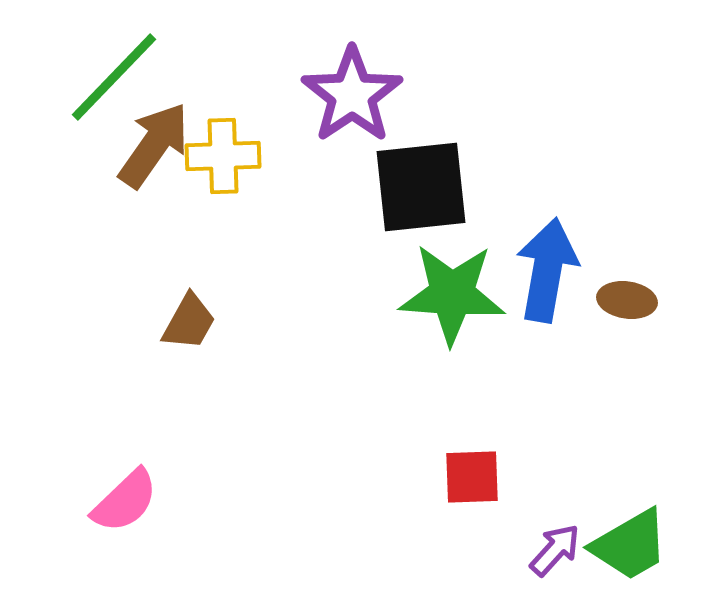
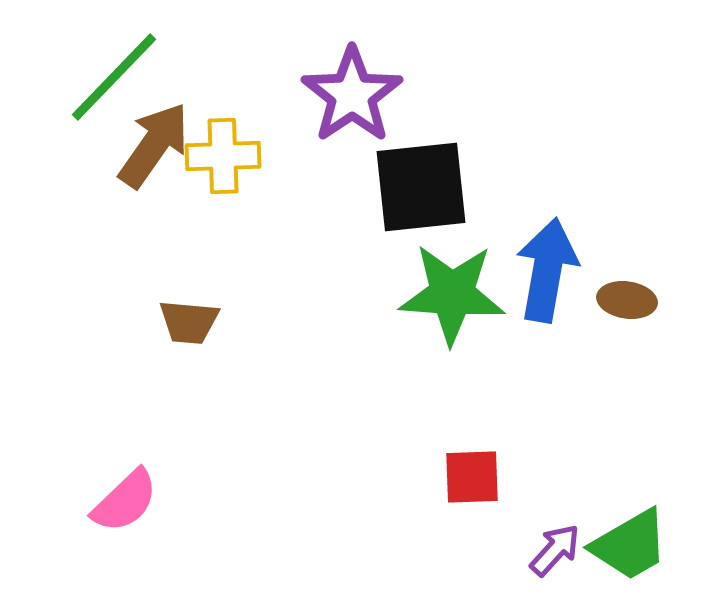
brown trapezoid: rotated 66 degrees clockwise
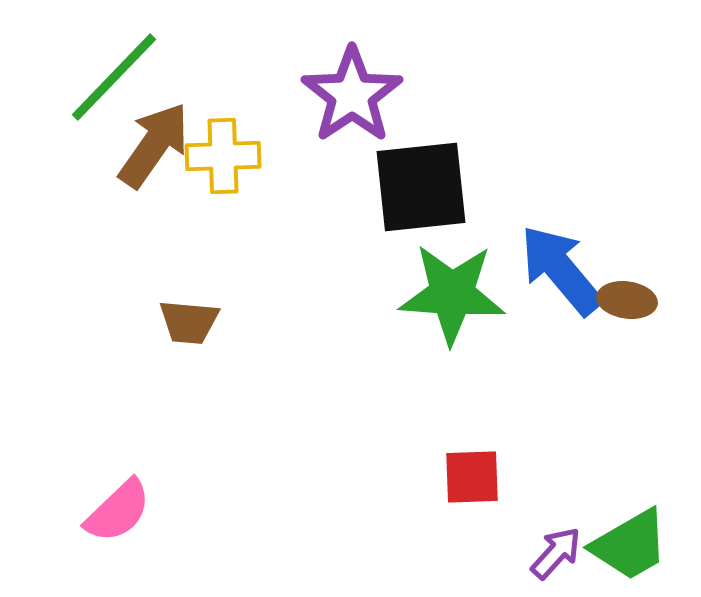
blue arrow: moved 14 px right; rotated 50 degrees counterclockwise
pink semicircle: moved 7 px left, 10 px down
purple arrow: moved 1 px right, 3 px down
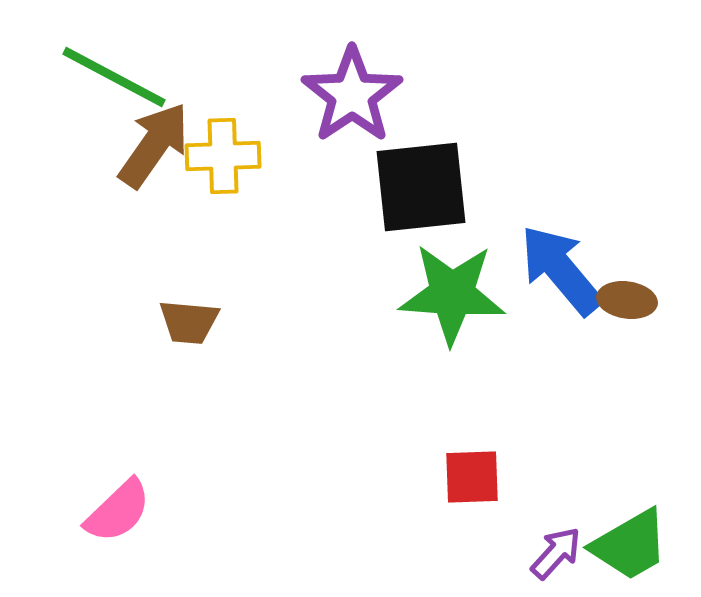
green line: rotated 74 degrees clockwise
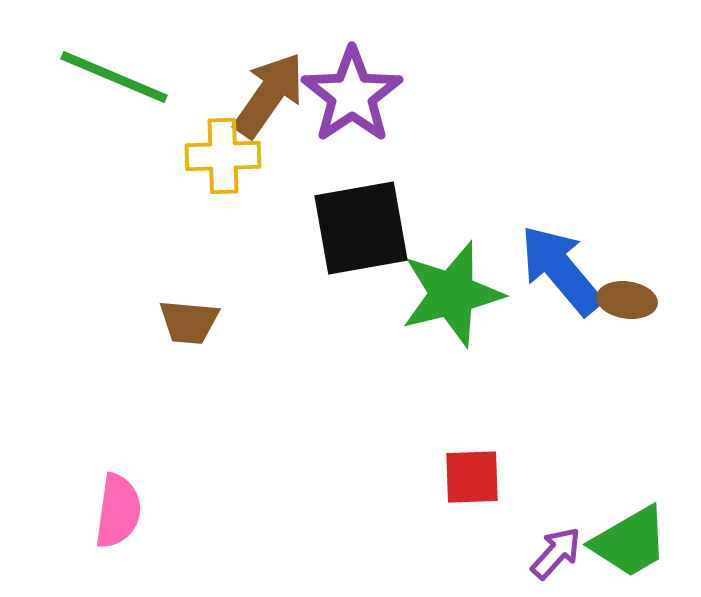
green line: rotated 5 degrees counterclockwise
brown arrow: moved 115 px right, 50 px up
black square: moved 60 px left, 41 px down; rotated 4 degrees counterclockwise
green star: rotated 18 degrees counterclockwise
pink semicircle: rotated 38 degrees counterclockwise
green trapezoid: moved 3 px up
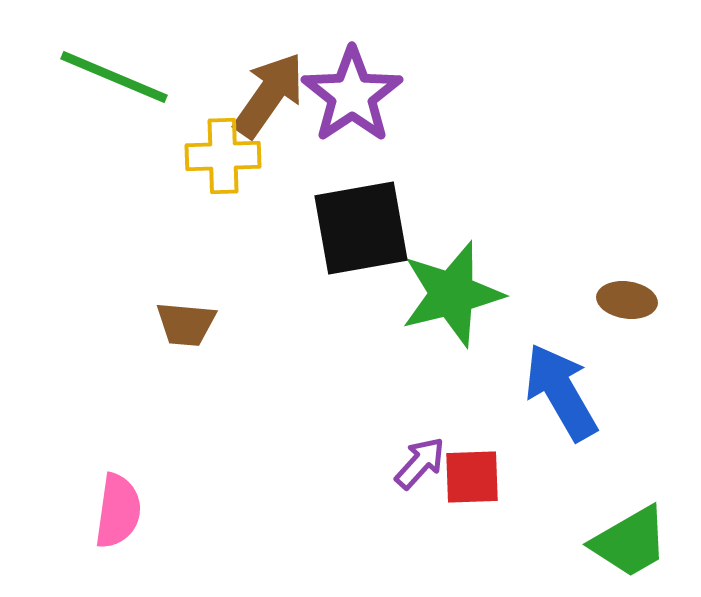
blue arrow: moved 122 px down; rotated 10 degrees clockwise
brown trapezoid: moved 3 px left, 2 px down
purple arrow: moved 136 px left, 90 px up
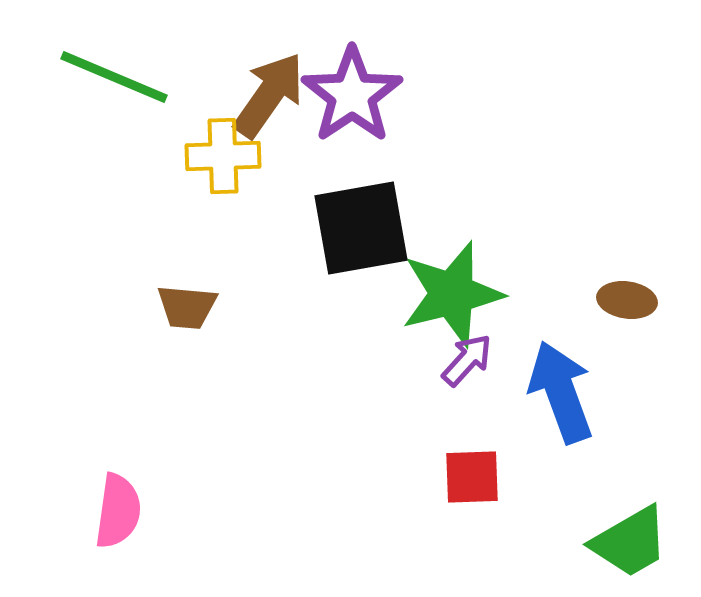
brown trapezoid: moved 1 px right, 17 px up
blue arrow: rotated 10 degrees clockwise
purple arrow: moved 47 px right, 103 px up
